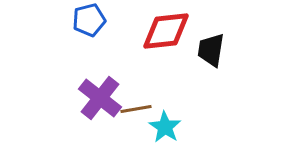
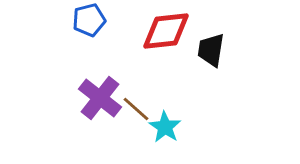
brown line: rotated 52 degrees clockwise
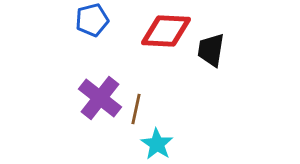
blue pentagon: moved 3 px right
red diamond: rotated 9 degrees clockwise
brown line: rotated 60 degrees clockwise
cyan star: moved 8 px left, 17 px down
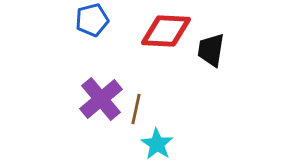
purple cross: moved 1 px right, 1 px down; rotated 12 degrees clockwise
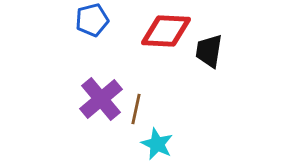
black trapezoid: moved 2 px left, 1 px down
cyan star: rotated 8 degrees counterclockwise
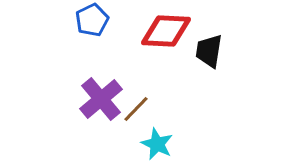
blue pentagon: rotated 12 degrees counterclockwise
brown line: rotated 32 degrees clockwise
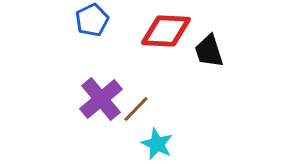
black trapezoid: rotated 27 degrees counterclockwise
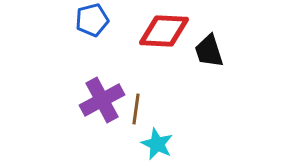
blue pentagon: rotated 12 degrees clockwise
red diamond: moved 2 px left
purple cross: moved 1 px right, 1 px down; rotated 12 degrees clockwise
brown line: rotated 36 degrees counterclockwise
